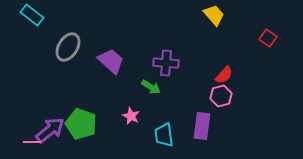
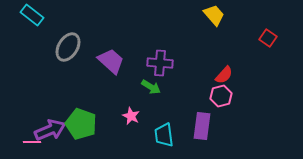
purple cross: moved 6 px left
purple arrow: rotated 16 degrees clockwise
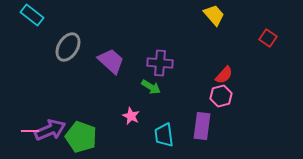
green pentagon: moved 13 px down
pink line: moved 2 px left, 11 px up
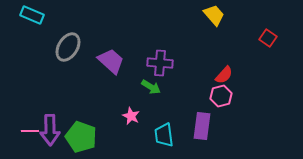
cyan rectangle: rotated 15 degrees counterclockwise
purple arrow: rotated 112 degrees clockwise
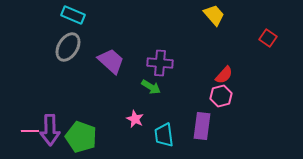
cyan rectangle: moved 41 px right
pink star: moved 4 px right, 3 px down
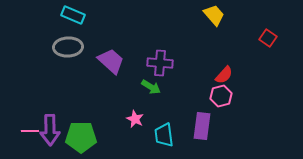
gray ellipse: rotated 56 degrees clockwise
green pentagon: rotated 20 degrees counterclockwise
